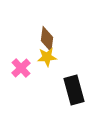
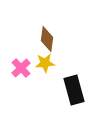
yellow star: moved 2 px left, 6 px down
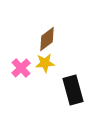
brown diamond: rotated 45 degrees clockwise
black rectangle: moved 1 px left
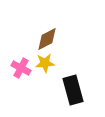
brown diamond: rotated 10 degrees clockwise
pink cross: rotated 18 degrees counterclockwise
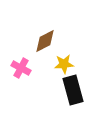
brown diamond: moved 2 px left, 2 px down
yellow star: moved 19 px right, 1 px down
